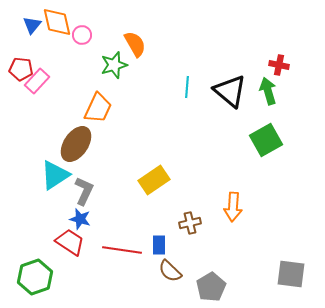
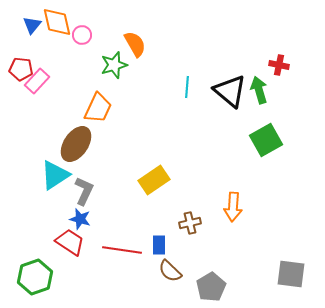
green arrow: moved 9 px left, 1 px up
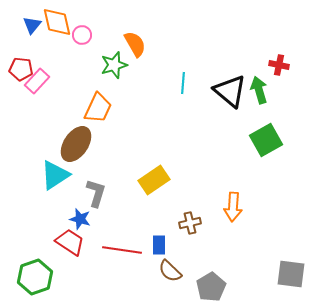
cyan line: moved 4 px left, 4 px up
gray L-shape: moved 12 px right, 2 px down; rotated 8 degrees counterclockwise
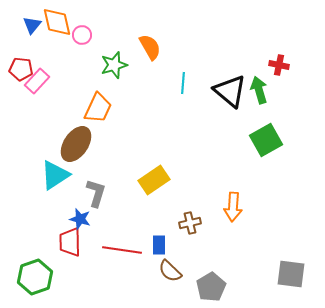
orange semicircle: moved 15 px right, 3 px down
red trapezoid: rotated 124 degrees counterclockwise
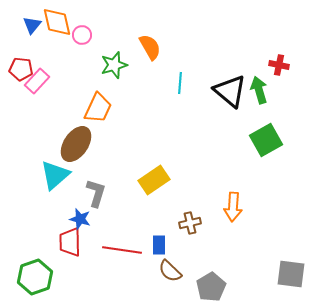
cyan line: moved 3 px left
cyan triangle: rotated 8 degrees counterclockwise
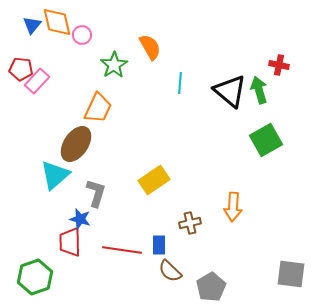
green star: rotated 16 degrees counterclockwise
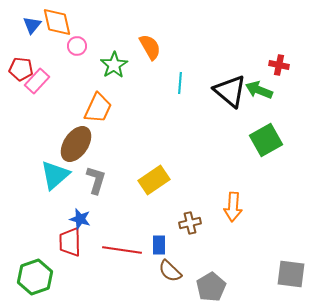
pink circle: moved 5 px left, 11 px down
green arrow: rotated 52 degrees counterclockwise
gray L-shape: moved 13 px up
